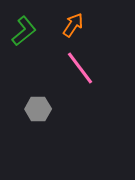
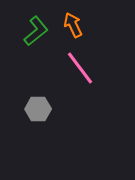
orange arrow: rotated 60 degrees counterclockwise
green L-shape: moved 12 px right
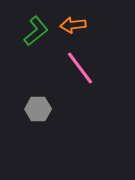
orange arrow: rotated 70 degrees counterclockwise
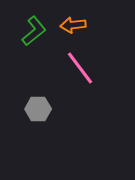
green L-shape: moved 2 px left
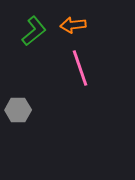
pink line: rotated 18 degrees clockwise
gray hexagon: moved 20 px left, 1 px down
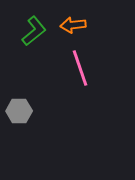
gray hexagon: moved 1 px right, 1 px down
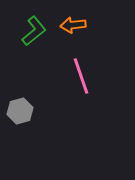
pink line: moved 1 px right, 8 px down
gray hexagon: moved 1 px right; rotated 15 degrees counterclockwise
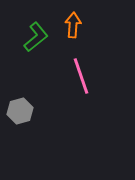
orange arrow: rotated 100 degrees clockwise
green L-shape: moved 2 px right, 6 px down
